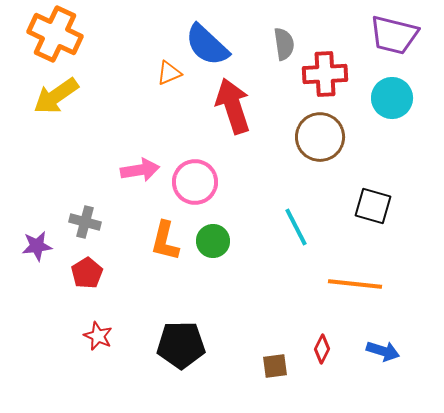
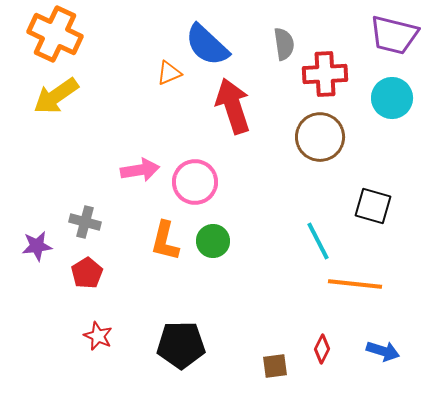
cyan line: moved 22 px right, 14 px down
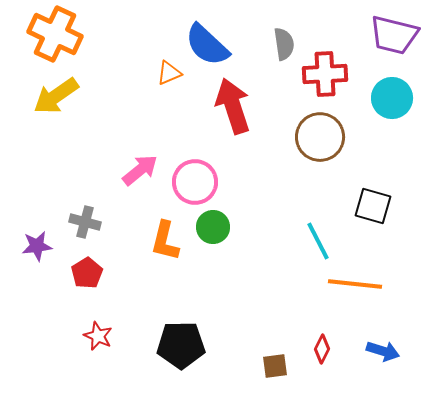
pink arrow: rotated 30 degrees counterclockwise
green circle: moved 14 px up
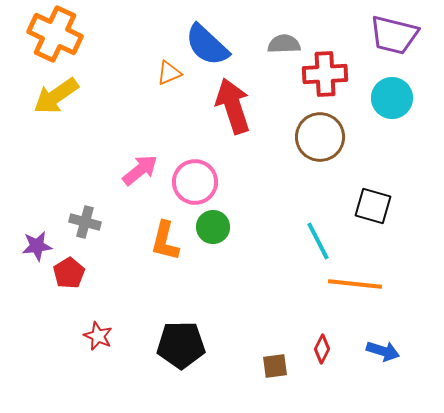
gray semicircle: rotated 84 degrees counterclockwise
red pentagon: moved 18 px left
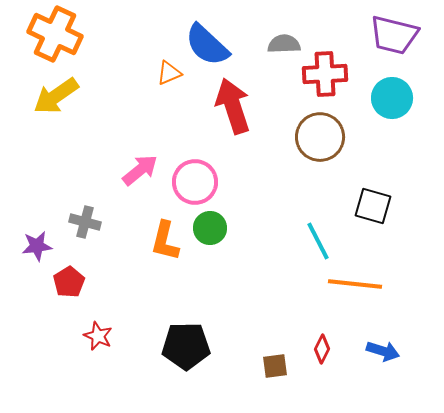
green circle: moved 3 px left, 1 px down
red pentagon: moved 9 px down
black pentagon: moved 5 px right, 1 px down
